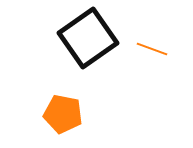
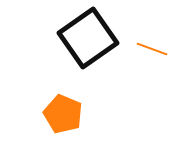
orange pentagon: rotated 12 degrees clockwise
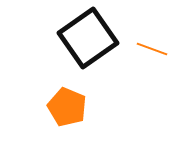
orange pentagon: moved 4 px right, 7 px up
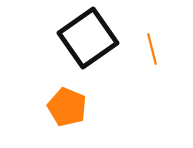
orange line: rotated 56 degrees clockwise
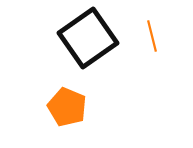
orange line: moved 13 px up
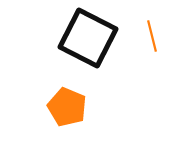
black square: rotated 28 degrees counterclockwise
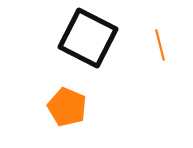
orange line: moved 8 px right, 9 px down
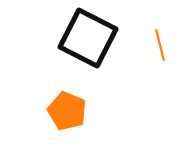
orange pentagon: moved 4 px down
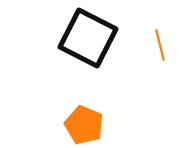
orange pentagon: moved 17 px right, 14 px down
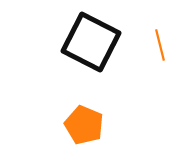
black square: moved 3 px right, 4 px down
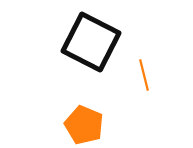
orange line: moved 16 px left, 30 px down
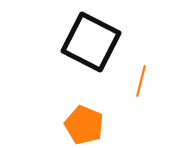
orange line: moved 3 px left, 6 px down; rotated 28 degrees clockwise
